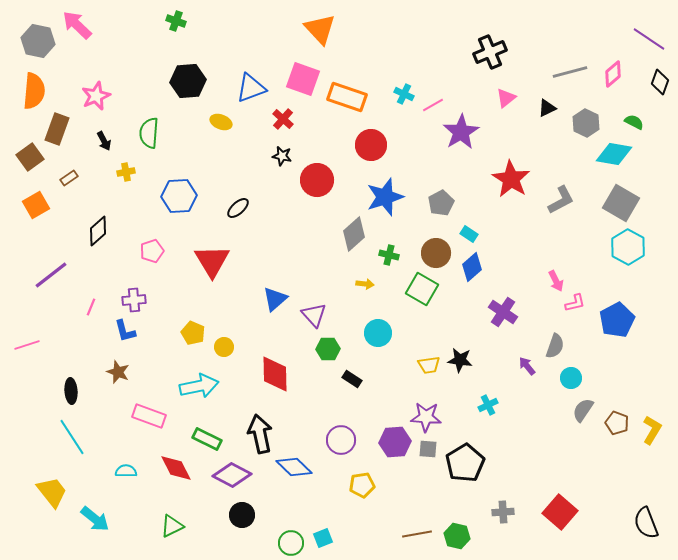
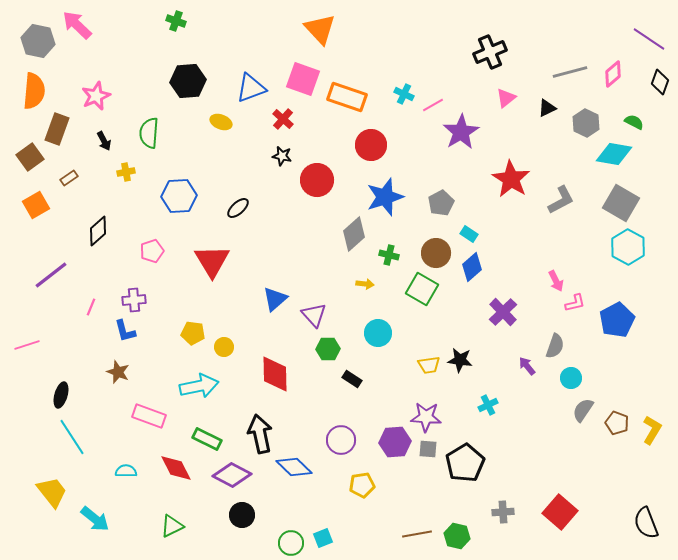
purple cross at (503, 312): rotated 12 degrees clockwise
yellow pentagon at (193, 333): rotated 15 degrees counterclockwise
black ellipse at (71, 391): moved 10 px left, 4 px down; rotated 20 degrees clockwise
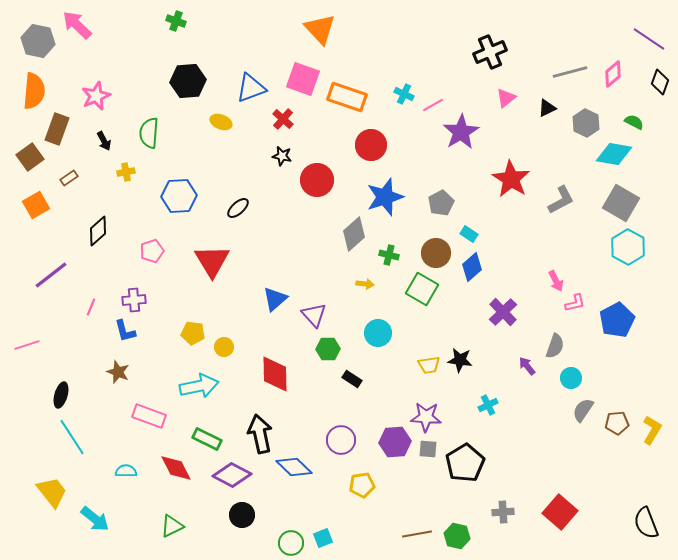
brown pentagon at (617, 423): rotated 25 degrees counterclockwise
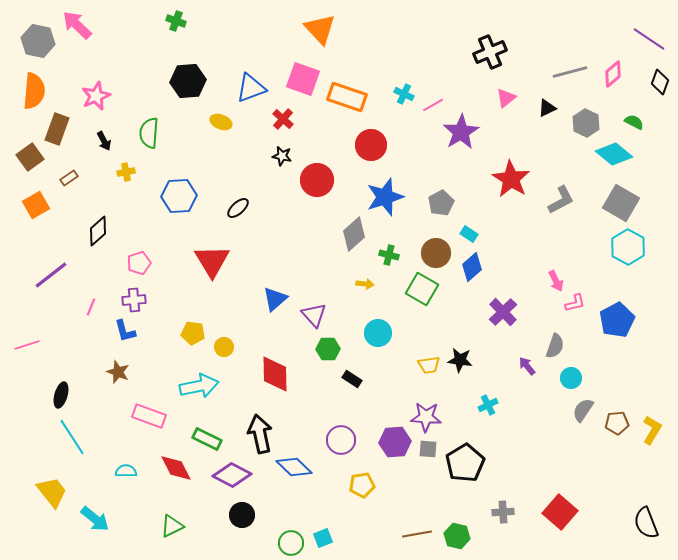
cyan diamond at (614, 154): rotated 30 degrees clockwise
pink pentagon at (152, 251): moved 13 px left, 12 px down
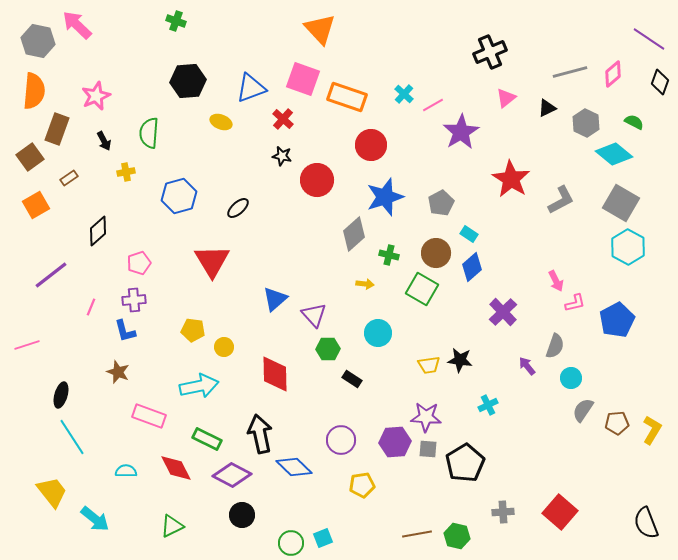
cyan cross at (404, 94): rotated 18 degrees clockwise
blue hexagon at (179, 196): rotated 12 degrees counterclockwise
yellow pentagon at (193, 333): moved 3 px up
